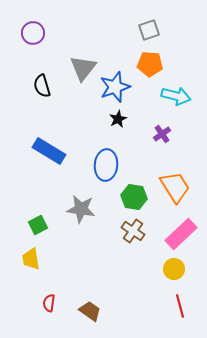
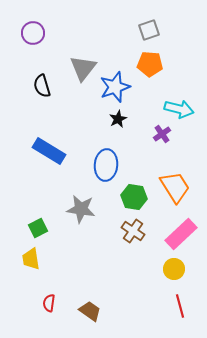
cyan arrow: moved 3 px right, 13 px down
green square: moved 3 px down
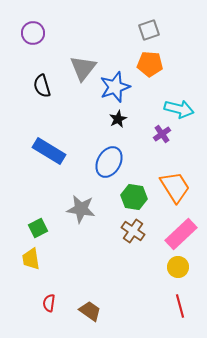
blue ellipse: moved 3 px right, 3 px up; rotated 24 degrees clockwise
yellow circle: moved 4 px right, 2 px up
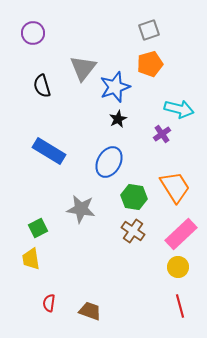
orange pentagon: rotated 20 degrees counterclockwise
brown trapezoid: rotated 15 degrees counterclockwise
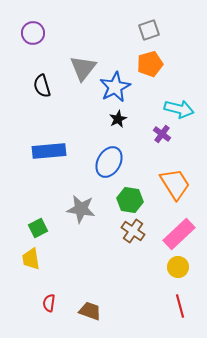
blue star: rotated 8 degrees counterclockwise
purple cross: rotated 18 degrees counterclockwise
blue rectangle: rotated 36 degrees counterclockwise
orange trapezoid: moved 3 px up
green hexagon: moved 4 px left, 3 px down
pink rectangle: moved 2 px left
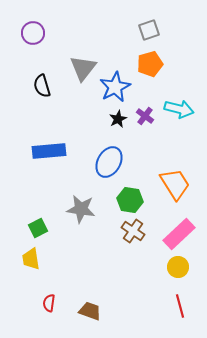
purple cross: moved 17 px left, 18 px up
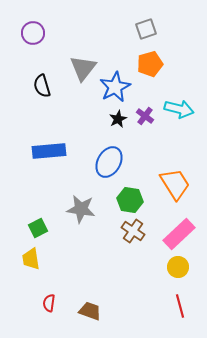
gray square: moved 3 px left, 1 px up
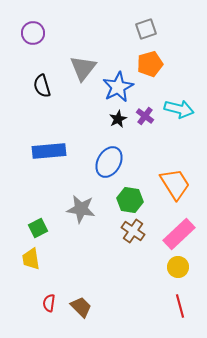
blue star: moved 3 px right
brown trapezoid: moved 9 px left, 4 px up; rotated 25 degrees clockwise
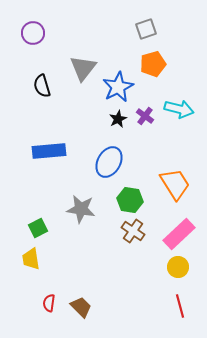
orange pentagon: moved 3 px right
